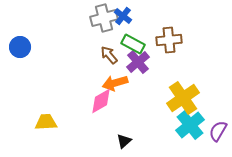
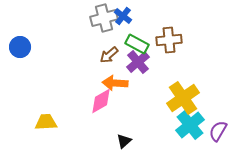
green rectangle: moved 4 px right
brown arrow: rotated 90 degrees counterclockwise
orange arrow: rotated 20 degrees clockwise
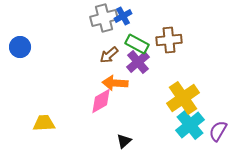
blue cross: rotated 24 degrees clockwise
yellow trapezoid: moved 2 px left, 1 px down
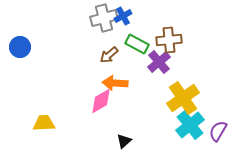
purple cross: moved 21 px right
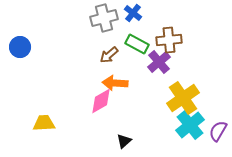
blue cross: moved 10 px right, 3 px up; rotated 24 degrees counterclockwise
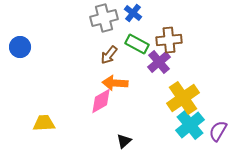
brown arrow: rotated 12 degrees counterclockwise
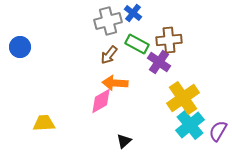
gray cross: moved 4 px right, 3 px down
purple cross: rotated 15 degrees counterclockwise
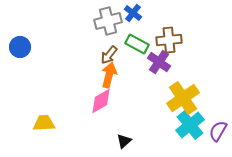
orange arrow: moved 6 px left, 8 px up; rotated 100 degrees clockwise
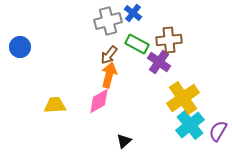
pink diamond: moved 2 px left
yellow trapezoid: moved 11 px right, 18 px up
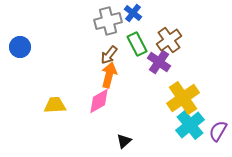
brown cross: rotated 30 degrees counterclockwise
green rectangle: rotated 35 degrees clockwise
